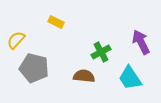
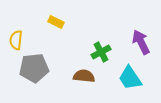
yellow semicircle: rotated 36 degrees counterclockwise
gray pentagon: rotated 20 degrees counterclockwise
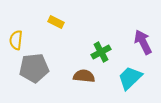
purple arrow: moved 2 px right
cyan trapezoid: rotated 80 degrees clockwise
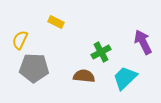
yellow semicircle: moved 4 px right; rotated 18 degrees clockwise
gray pentagon: rotated 8 degrees clockwise
cyan trapezoid: moved 5 px left
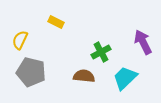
gray pentagon: moved 3 px left, 4 px down; rotated 12 degrees clockwise
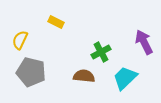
purple arrow: moved 1 px right
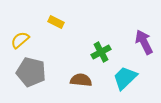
yellow semicircle: rotated 24 degrees clockwise
brown semicircle: moved 3 px left, 4 px down
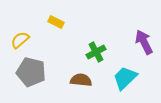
green cross: moved 5 px left
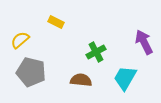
cyan trapezoid: rotated 16 degrees counterclockwise
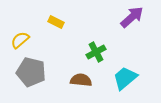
purple arrow: moved 12 px left, 25 px up; rotated 75 degrees clockwise
cyan trapezoid: rotated 20 degrees clockwise
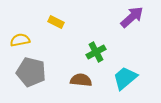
yellow semicircle: rotated 30 degrees clockwise
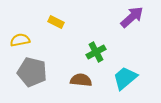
gray pentagon: moved 1 px right
